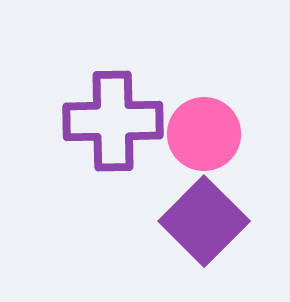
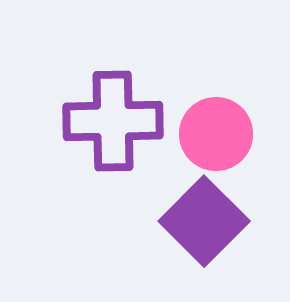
pink circle: moved 12 px right
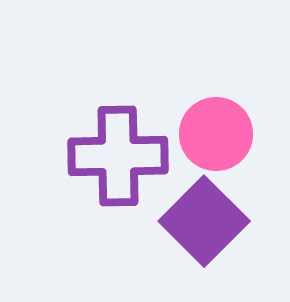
purple cross: moved 5 px right, 35 px down
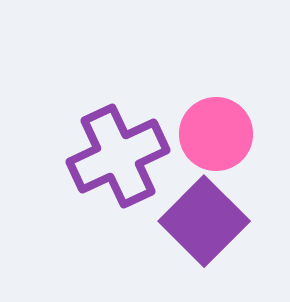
purple cross: rotated 24 degrees counterclockwise
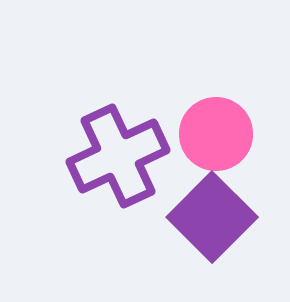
purple square: moved 8 px right, 4 px up
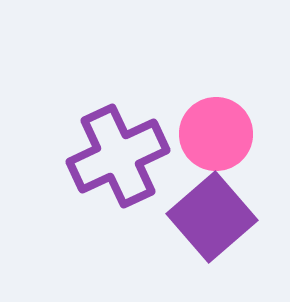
purple square: rotated 4 degrees clockwise
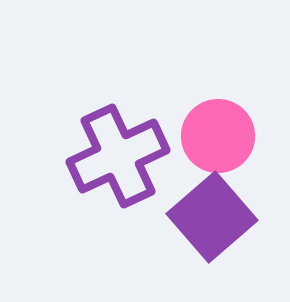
pink circle: moved 2 px right, 2 px down
